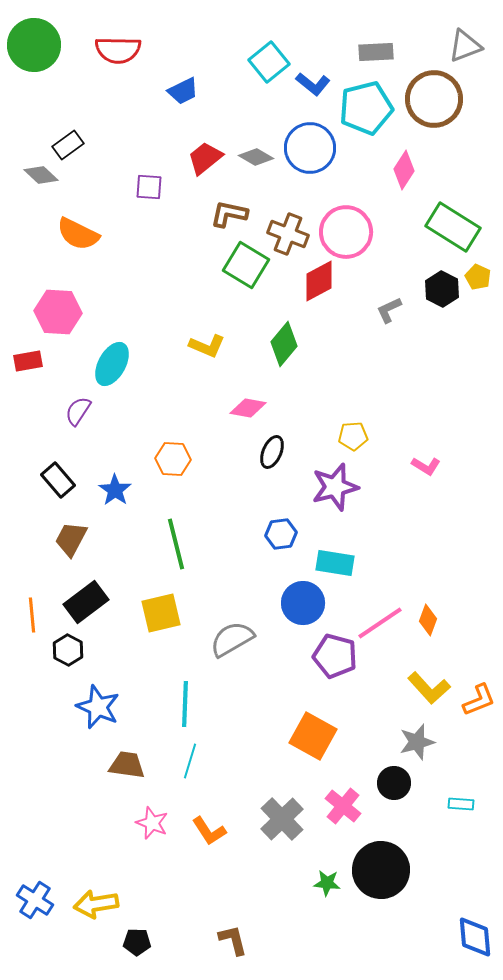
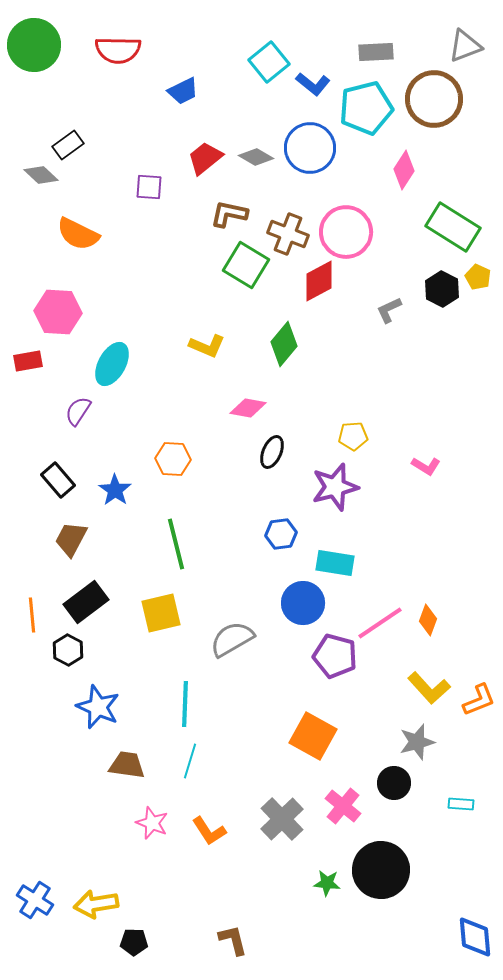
black pentagon at (137, 942): moved 3 px left
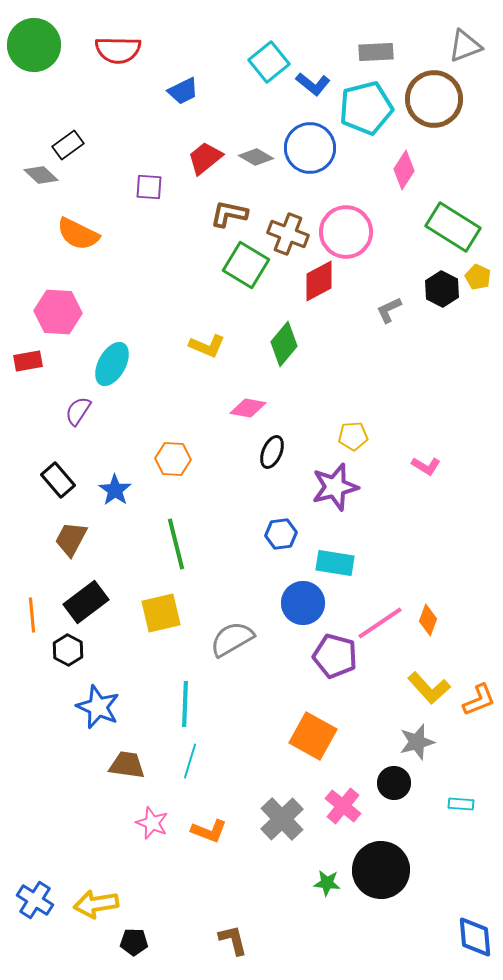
orange L-shape at (209, 831): rotated 36 degrees counterclockwise
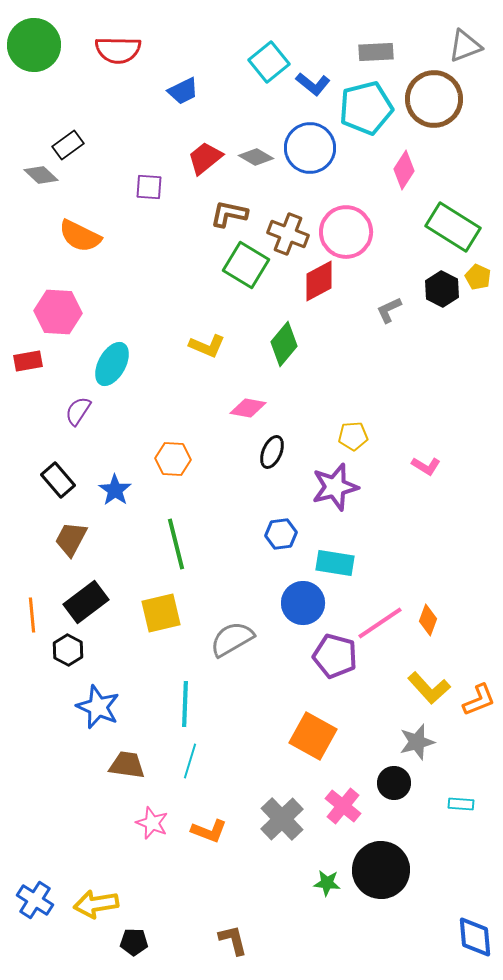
orange semicircle at (78, 234): moved 2 px right, 2 px down
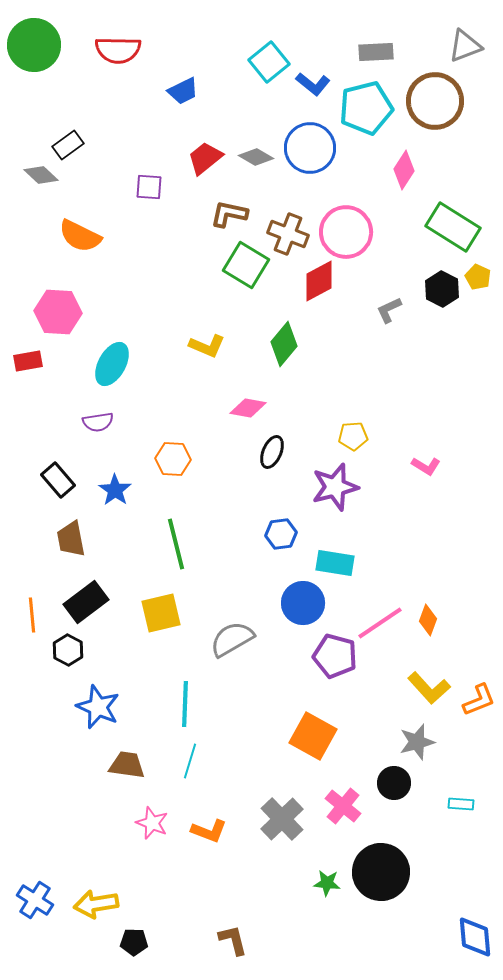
brown circle at (434, 99): moved 1 px right, 2 px down
purple semicircle at (78, 411): moved 20 px right, 11 px down; rotated 132 degrees counterclockwise
brown trapezoid at (71, 539): rotated 39 degrees counterclockwise
black circle at (381, 870): moved 2 px down
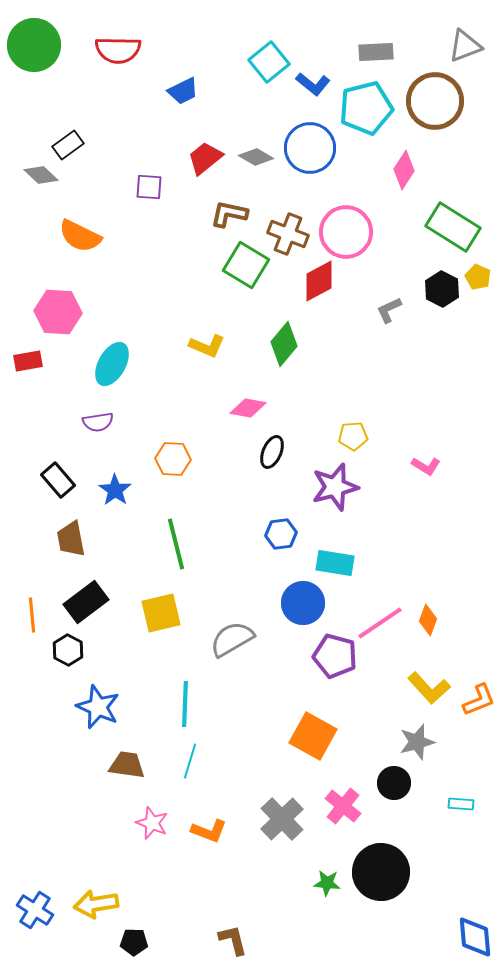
blue cross at (35, 900): moved 10 px down
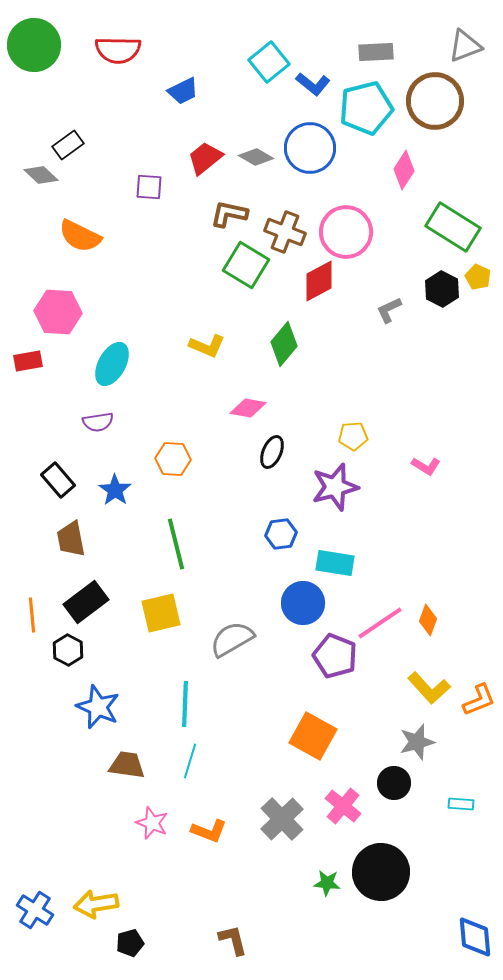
brown cross at (288, 234): moved 3 px left, 2 px up
purple pentagon at (335, 656): rotated 6 degrees clockwise
black pentagon at (134, 942): moved 4 px left, 1 px down; rotated 16 degrees counterclockwise
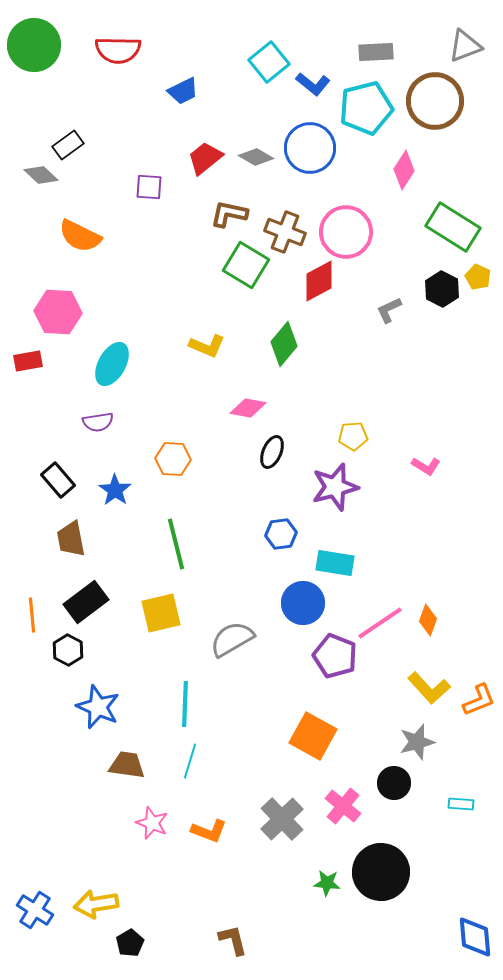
black pentagon at (130, 943): rotated 16 degrees counterclockwise
